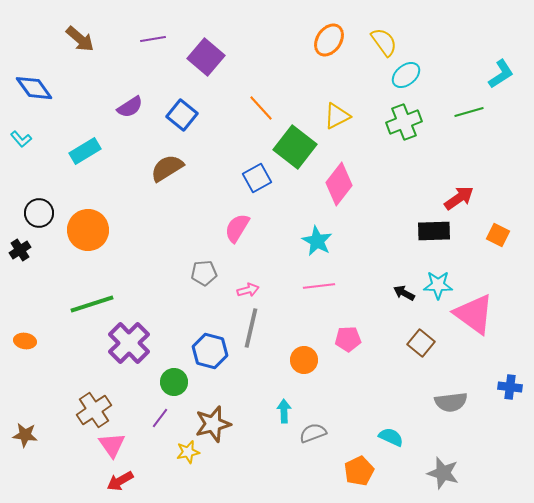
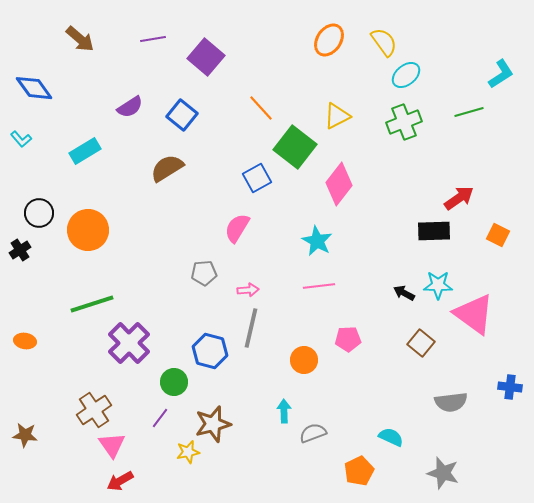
pink arrow at (248, 290): rotated 10 degrees clockwise
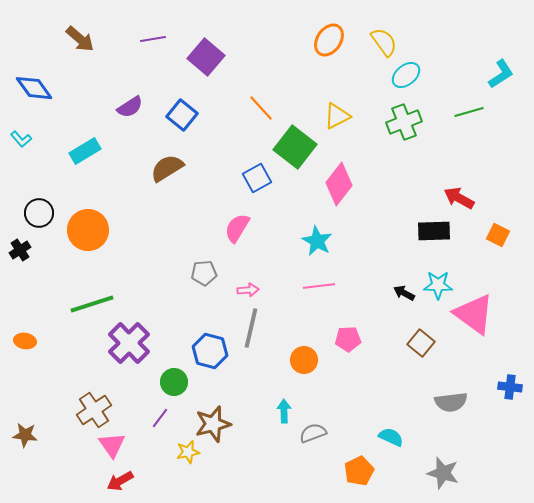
red arrow at (459, 198): rotated 116 degrees counterclockwise
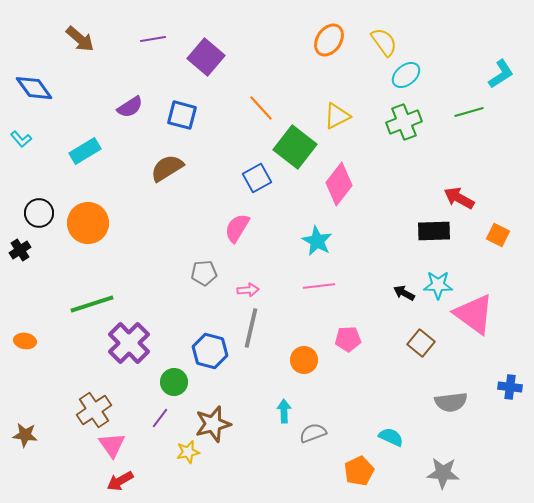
blue square at (182, 115): rotated 24 degrees counterclockwise
orange circle at (88, 230): moved 7 px up
gray star at (443, 473): rotated 12 degrees counterclockwise
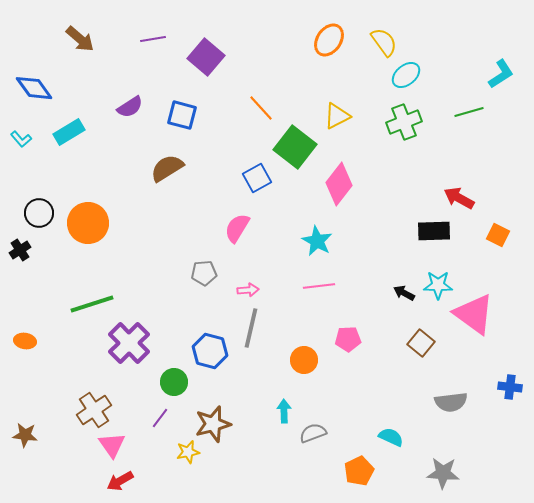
cyan rectangle at (85, 151): moved 16 px left, 19 px up
